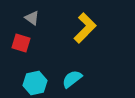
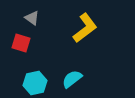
yellow L-shape: rotated 8 degrees clockwise
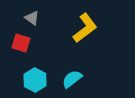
cyan hexagon: moved 3 px up; rotated 20 degrees counterclockwise
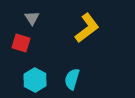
gray triangle: rotated 21 degrees clockwise
yellow L-shape: moved 2 px right
cyan semicircle: rotated 35 degrees counterclockwise
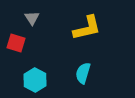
yellow L-shape: rotated 24 degrees clockwise
red square: moved 5 px left
cyan semicircle: moved 11 px right, 6 px up
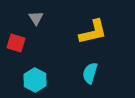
gray triangle: moved 4 px right
yellow L-shape: moved 6 px right, 4 px down
cyan semicircle: moved 7 px right
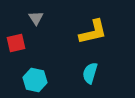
red square: rotated 30 degrees counterclockwise
cyan hexagon: rotated 15 degrees counterclockwise
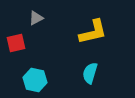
gray triangle: rotated 35 degrees clockwise
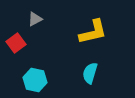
gray triangle: moved 1 px left, 1 px down
red square: rotated 24 degrees counterclockwise
